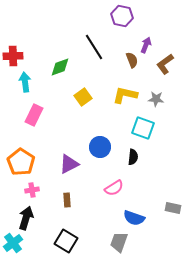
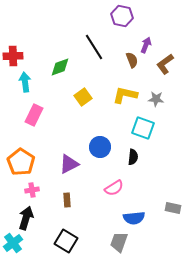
blue semicircle: rotated 25 degrees counterclockwise
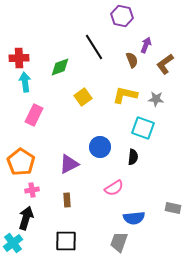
red cross: moved 6 px right, 2 px down
black square: rotated 30 degrees counterclockwise
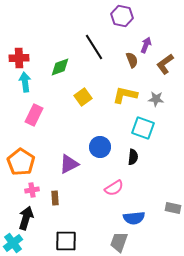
brown rectangle: moved 12 px left, 2 px up
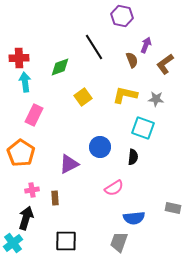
orange pentagon: moved 9 px up
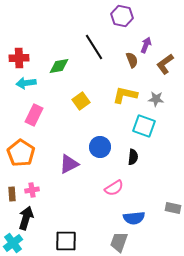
green diamond: moved 1 px left, 1 px up; rotated 10 degrees clockwise
cyan arrow: moved 1 px right, 1 px down; rotated 90 degrees counterclockwise
yellow square: moved 2 px left, 4 px down
cyan square: moved 1 px right, 2 px up
brown rectangle: moved 43 px left, 4 px up
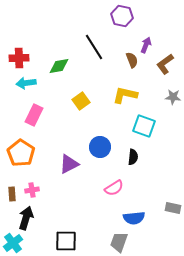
gray star: moved 17 px right, 2 px up
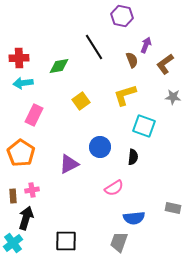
cyan arrow: moved 3 px left
yellow L-shape: rotated 30 degrees counterclockwise
brown rectangle: moved 1 px right, 2 px down
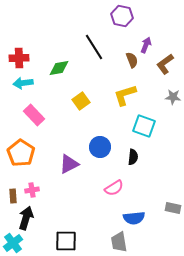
green diamond: moved 2 px down
pink rectangle: rotated 70 degrees counterclockwise
gray trapezoid: rotated 30 degrees counterclockwise
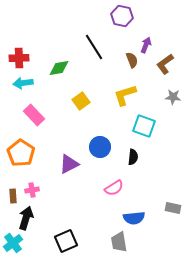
black square: rotated 25 degrees counterclockwise
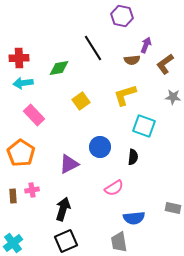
black line: moved 1 px left, 1 px down
brown semicircle: rotated 105 degrees clockwise
black arrow: moved 37 px right, 9 px up
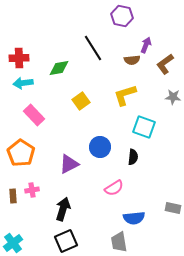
cyan square: moved 1 px down
